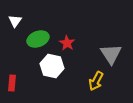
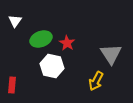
green ellipse: moved 3 px right
red rectangle: moved 2 px down
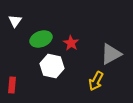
red star: moved 4 px right
gray triangle: rotated 35 degrees clockwise
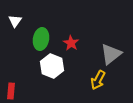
green ellipse: rotated 60 degrees counterclockwise
gray triangle: rotated 10 degrees counterclockwise
white hexagon: rotated 10 degrees clockwise
yellow arrow: moved 2 px right, 1 px up
red rectangle: moved 1 px left, 6 px down
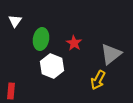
red star: moved 3 px right
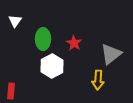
green ellipse: moved 2 px right; rotated 10 degrees counterclockwise
white hexagon: rotated 10 degrees clockwise
yellow arrow: rotated 24 degrees counterclockwise
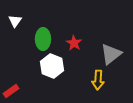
white hexagon: rotated 10 degrees counterclockwise
red rectangle: rotated 49 degrees clockwise
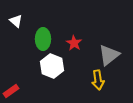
white triangle: moved 1 px right; rotated 24 degrees counterclockwise
gray triangle: moved 2 px left, 1 px down
yellow arrow: rotated 12 degrees counterclockwise
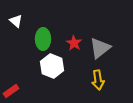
gray triangle: moved 9 px left, 7 px up
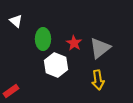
white hexagon: moved 4 px right, 1 px up
